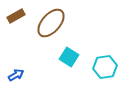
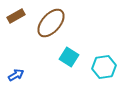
cyan hexagon: moved 1 px left
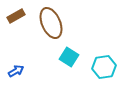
brown ellipse: rotated 64 degrees counterclockwise
blue arrow: moved 4 px up
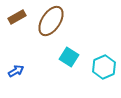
brown rectangle: moved 1 px right, 1 px down
brown ellipse: moved 2 px up; rotated 56 degrees clockwise
cyan hexagon: rotated 15 degrees counterclockwise
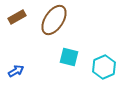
brown ellipse: moved 3 px right, 1 px up
cyan square: rotated 18 degrees counterclockwise
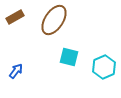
brown rectangle: moved 2 px left
blue arrow: rotated 21 degrees counterclockwise
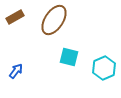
cyan hexagon: moved 1 px down
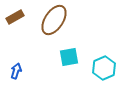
cyan square: rotated 24 degrees counterclockwise
blue arrow: rotated 21 degrees counterclockwise
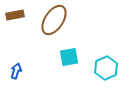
brown rectangle: moved 2 px up; rotated 18 degrees clockwise
cyan hexagon: moved 2 px right
